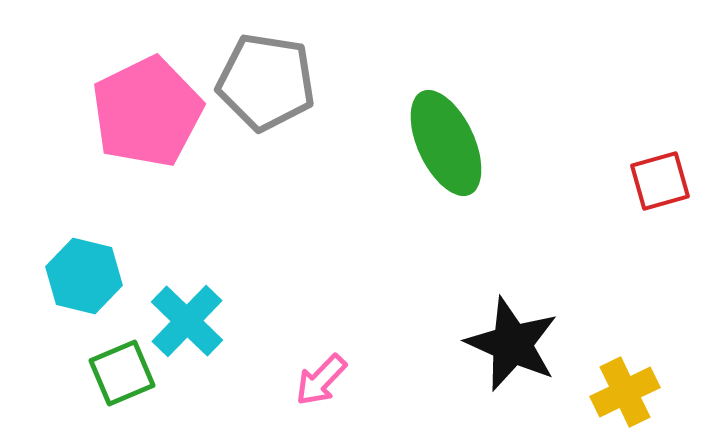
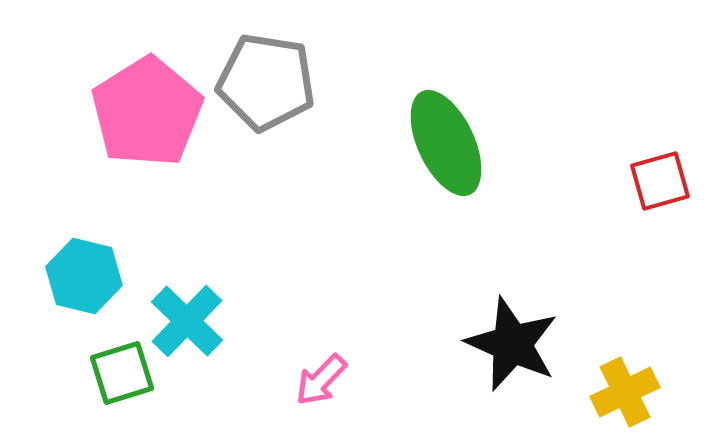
pink pentagon: rotated 6 degrees counterclockwise
green square: rotated 6 degrees clockwise
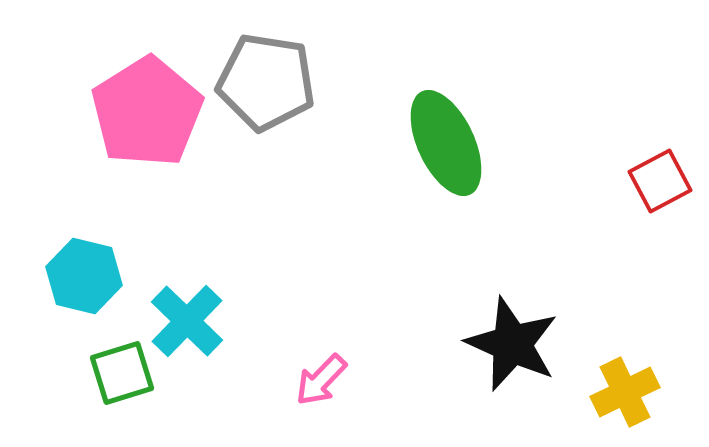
red square: rotated 12 degrees counterclockwise
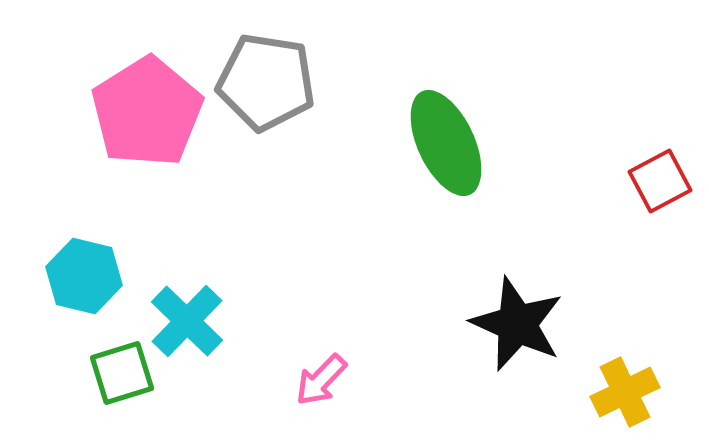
black star: moved 5 px right, 20 px up
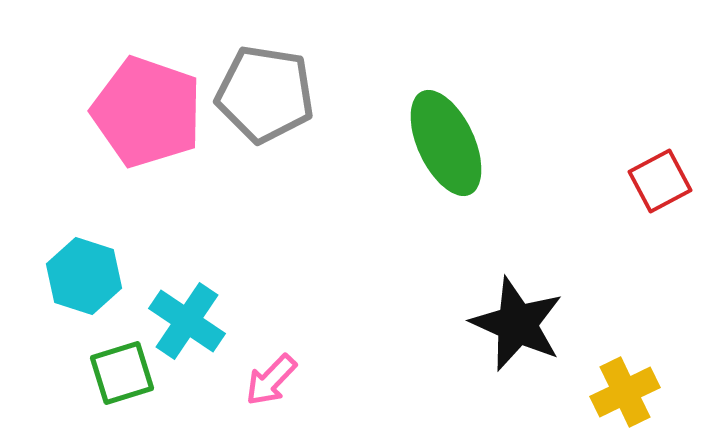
gray pentagon: moved 1 px left, 12 px down
pink pentagon: rotated 21 degrees counterclockwise
cyan hexagon: rotated 4 degrees clockwise
cyan cross: rotated 10 degrees counterclockwise
pink arrow: moved 50 px left
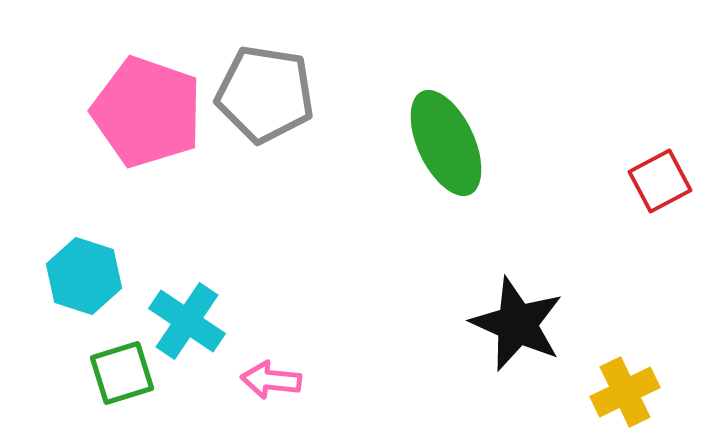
pink arrow: rotated 52 degrees clockwise
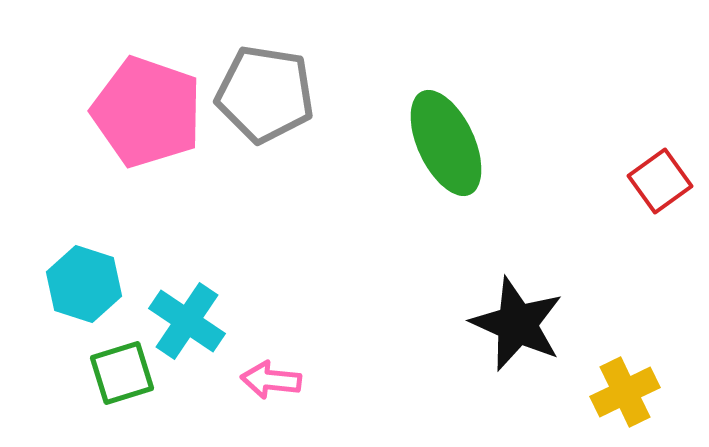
red square: rotated 8 degrees counterclockwise
cyan hexagon: moved 8 px down
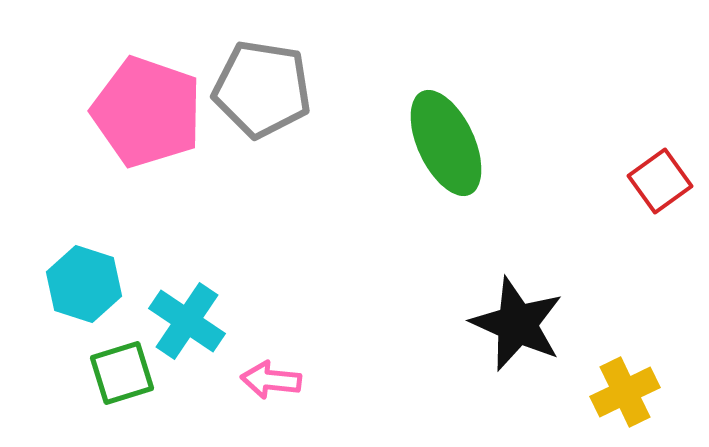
gray pentagon: moved 3 px left, 5 px up
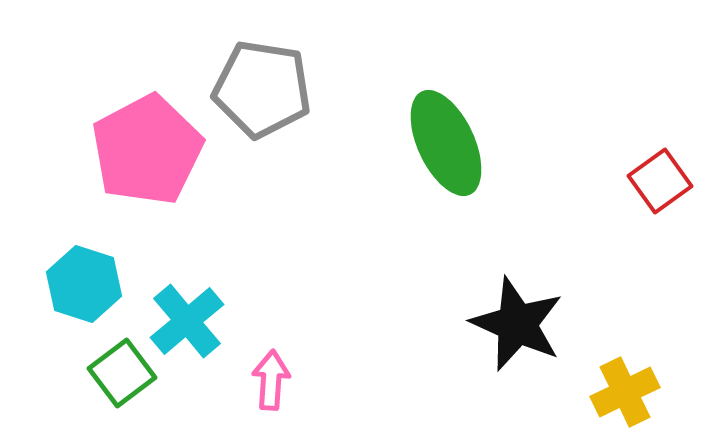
pink pentagon: moved 38 px down; rotated 25 degrees clockwise
cyan cross: rotated 16 degrees clockwise
green square: rotated 20 degrees counterclockwise
pink arrow: rotated 88 degrees clockwise
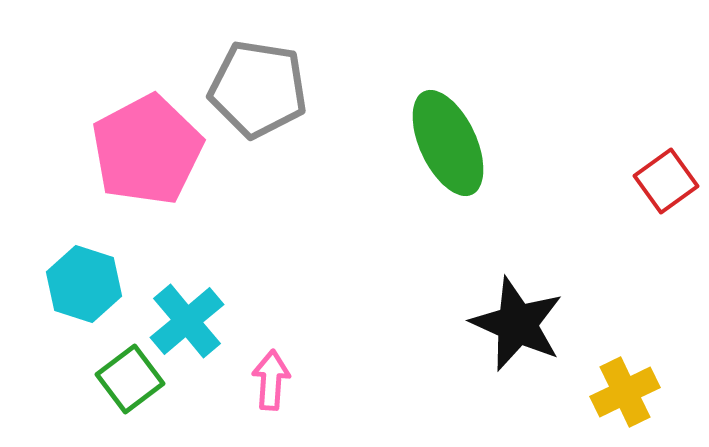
gray pentagon: moved 4 px left
green ellipse: moved 2 px right
red square: moved 6 px right
green square: moved 8 px right, 6 px down
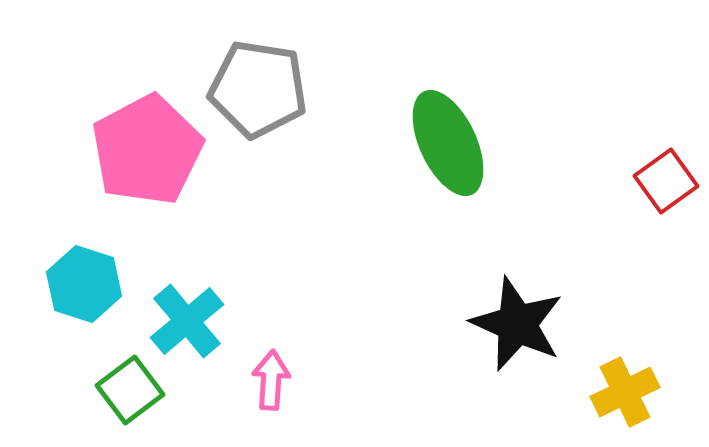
green square: moved 11 px down
